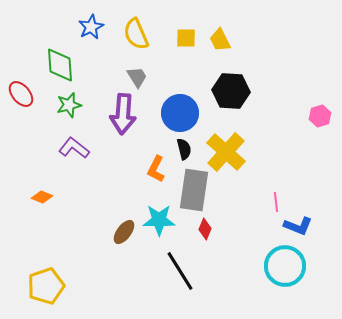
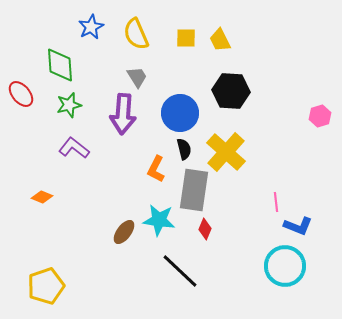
cyan star: rotated 8 degrees clockwise
black line: rotated 15 degrees counterclockwise
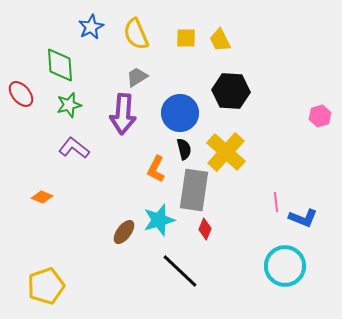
gray trapezoid: rotated 90 degrees counterclockwise
cyan star: rotated 24 degrees counterclockwise
blue L-shape: moved 5 px right, 8 px up
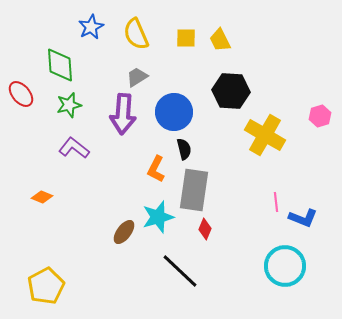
blue circle: moved 6 px left, 1 px up
yellow cross: moved 39 px right, 17 px up; rotated 12 degrees counterclockwise
cyan star: moved 1 px left, 3 px up
yellow pentagon: rotated 9 degrees counterclockwise
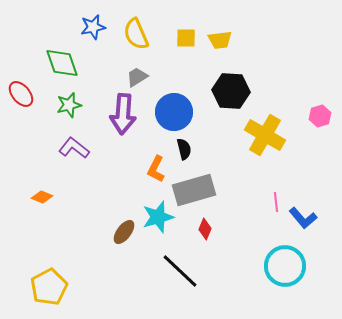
blue star: moved 2 px right; rotated 15 degrees clockwise
yellow trapezoid: rotated 70 degrees counterclockwise
green diamond: moved 2 px right, 2 px up; rotated 15 degrees counterclockwise
gray rectangle: rotated 66 degrees clockwise
blue L-shape: rotated 28 degrees clockwise
yellow pentagon: moved 3 px right, 1 px down
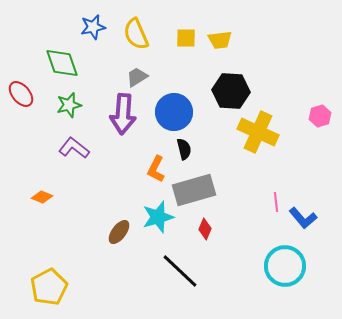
yellow cross: moved 7 px left, 3 px up; rotated 6 degrees counterclockwise
brown ellipse: moved 5 px left
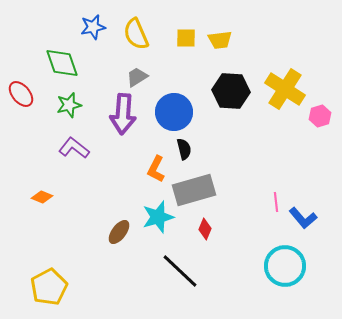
yellow cross: moved 27 px right, 43 px up; rotated 9 degrees clockwise
